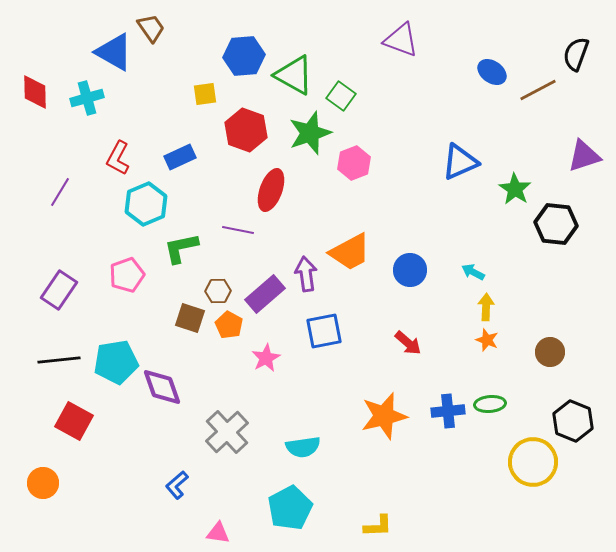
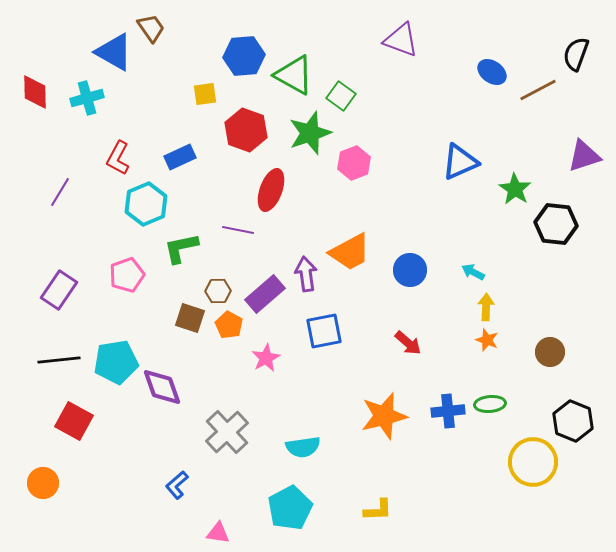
yellow L-shape at (378, 526): moved 16 px up
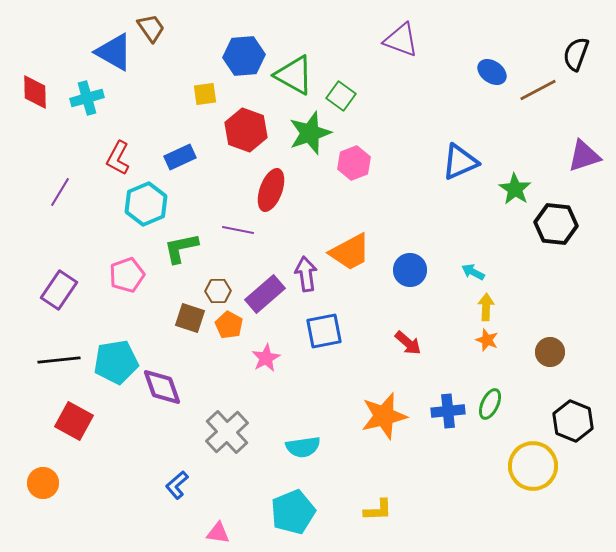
green ellipse at (490, 404): rotated 60 degrees counterclockwise
yellow circle at (533, 462): moved 4 px down
cyan pentagon at (290, 508): moved 3 px right, 4 px down; rotated 6 degrees clockwise
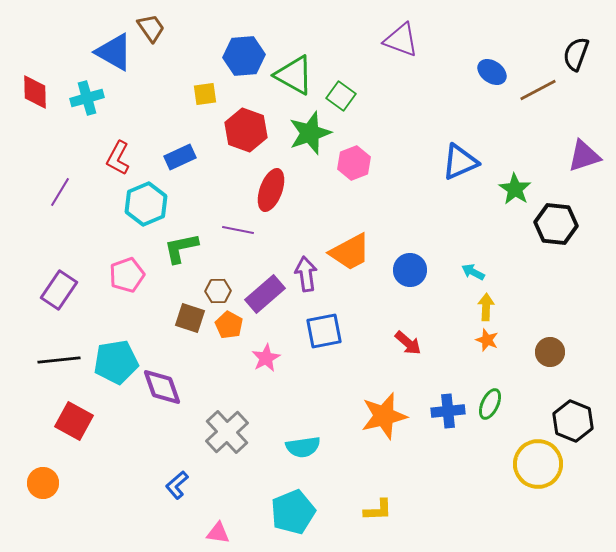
yellow circle at (533, 466): moved 5 px right, 2 px up
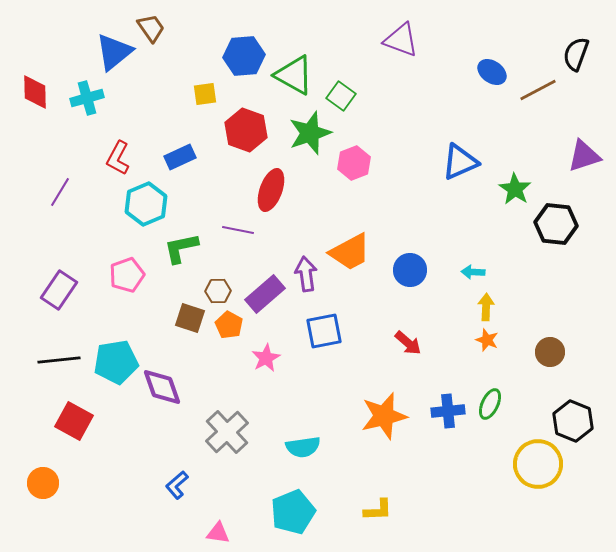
blue triangle at (114, 52): rotated 51 degrees clockwise
cyan arrow at (473, 272): rotated 25 degrees counterclockwise
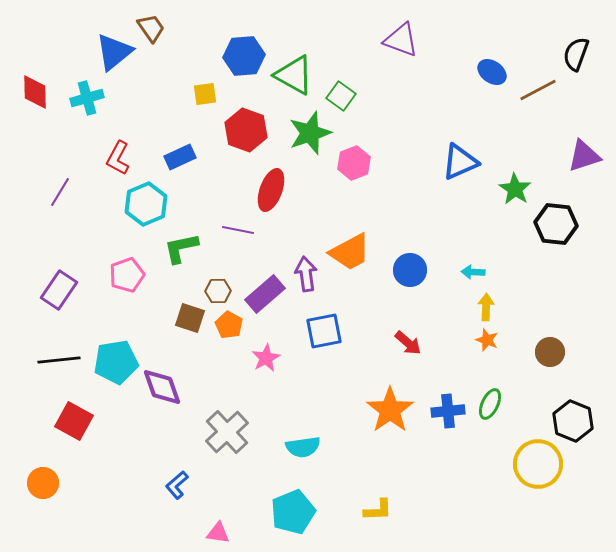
orange star at (384, 416): moved 6 px right, 6 px up; rotated 21 degrees counterclockwise
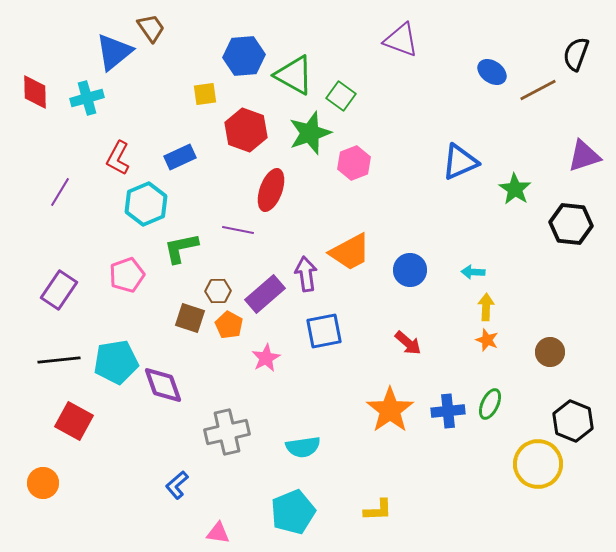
black hexagon at (556, 224): moved 15 px right
purple diamond at (162, 387): moved 1 px right, 2 px up
gray cross at (227, 432): rotated 30 degrees clockwise
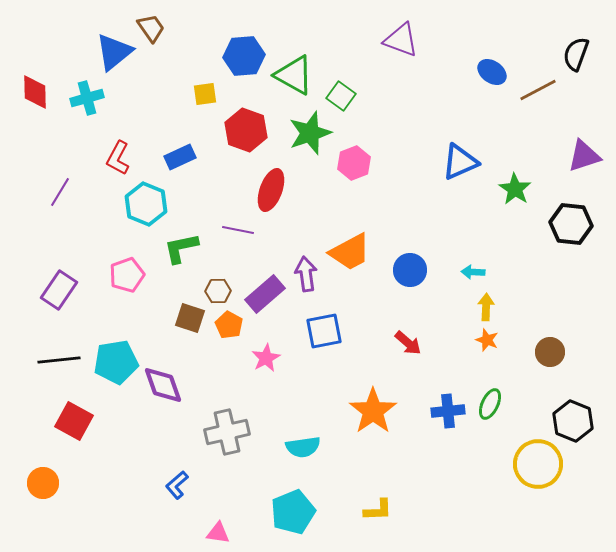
cyan hexagon at (146, 204): rotated 15 degrees counterclockwise
orange star at (390, 410): moved 17 px left, 1 px down
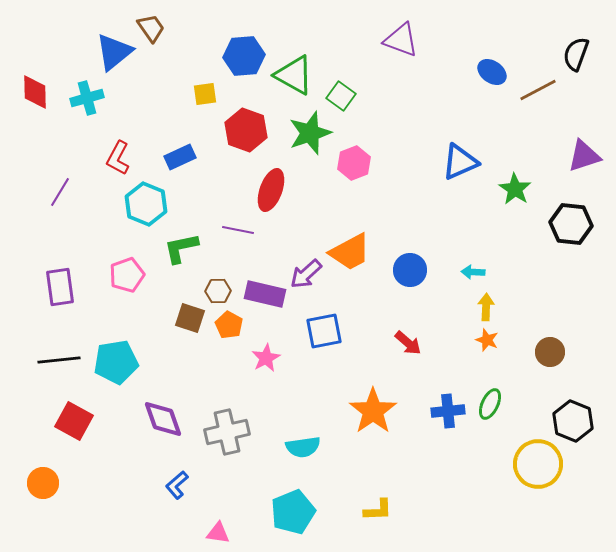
purple arrow at (306, 274): rotated 124 degrees counterclockwise
purple rectangle at (59, 290): moved 1 px right, 3 px up; rotated 42 degrees counterclockwise
purple rectangle at (265, 294): rotated 54 degrees clockwise
purple diamond at (163, 385): moved 34 px down
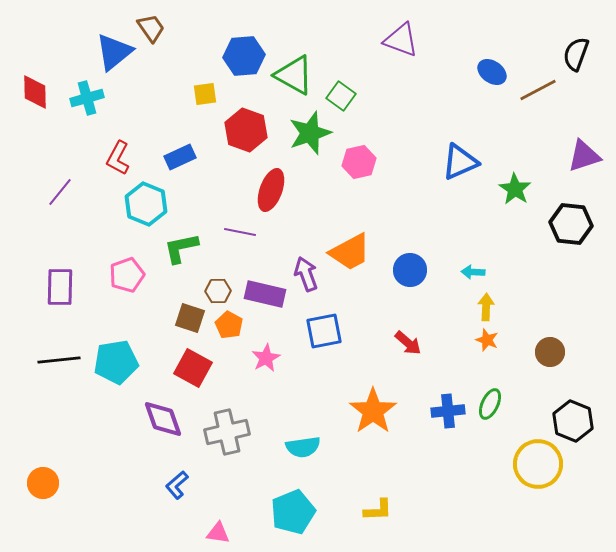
pink hexagon at (354, 163): moved 5 px right, 1 px up; rotated 8 degrees clockwise
purple line at (60, 192): rotated 8 degrees clockwise
purple line at (238, 230): moved 2 px right, 2 px down
purple arrow at (306, 274): rotated 112 degrees clockwise
purple rectangle at (60, 287): rotated 9 degrees clockwise
red square at (74, 421): moved 119 px right, 53 px up
